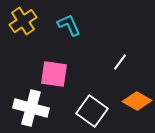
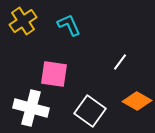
white square: moved 2 px left
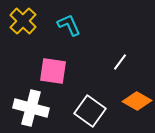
yellow cross: rotated 12 degrees counterclockwise
pink square: moved 1 px left, 3 px up
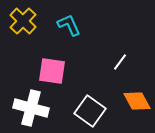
pink square: moved 1 px left
orange diamond: rotated 32 degrees clockwise
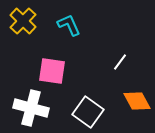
white square: moved 2 px left, 1 px down
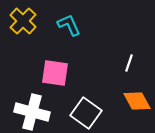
white line: moved 9 px right, 1 px down; rotated 18 degrees counterclockwise
pink square: moved 3 px right, 2 px down
white cross: moved 1 px right, 4 px down
white square: moved 2 px left, 1 px down
